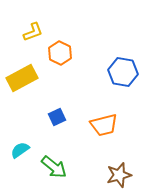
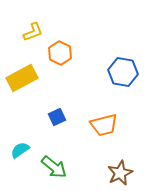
brown star: moved 1 px right, 2 px up; rotated 10 degrees counterclockwise
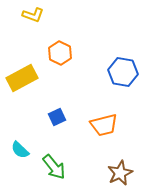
yellow L-shape: moved 17 px up; rotated 40 degrees clockwise
cyan semicircle: rotated 102 degrees counterclockwise
green arrow: rotated 12 degrees clockwise
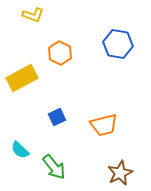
blue hexagon: moved 5 px left, 28 px up
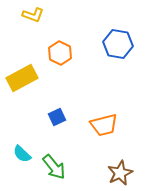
cyan semicircle: moved 2 px right, 4 px down
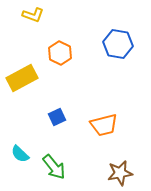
cyan semicircle: moved 2 px left
brown star: rotated 15 degrees clockwise
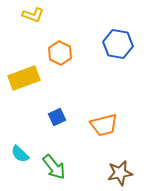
yellow rectangle: moved 2 px right; rotated 8 degrees clockwise
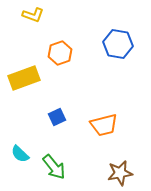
orange hexagon: rotated 15 degrees clockwise
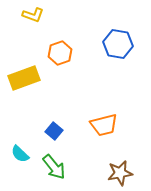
blue square: moved 3 px left, 14 px down; rotated 24 degrees counterclockwise
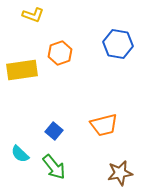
yellow rectangle: moved 2 px left, 8 px up; rotated 12 degrees clockwise
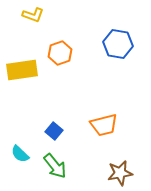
green arrow: moved 1 px right, 1 px up
